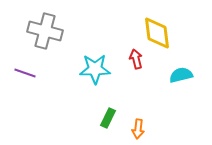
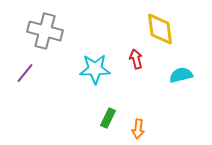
yellow diamond: moved 3 px right, 4 px up
purple line: rotated 70 degrees counterclockwise
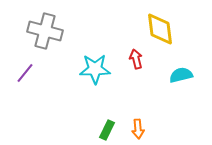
green rectangle: moved 1 px left, 12 px down
orange arrow: rotated 12 degrees counterclockwise
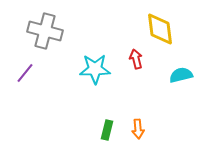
green rectangle: rotated 12 degrees counterclockwise
